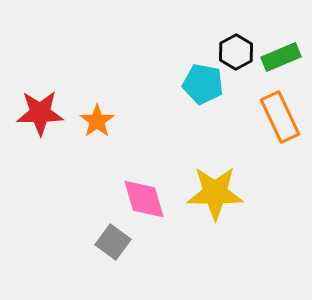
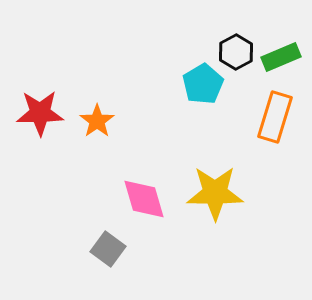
cyan pentagon: rotated 30 degrees clockwise
orange rectangle: moved 5 px left; rotated 42 degrees clockwise
gray square: moved 5 px left, 7 px down
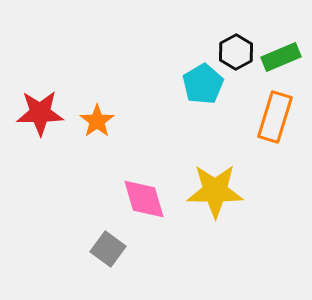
yellow star: moved 2 px up
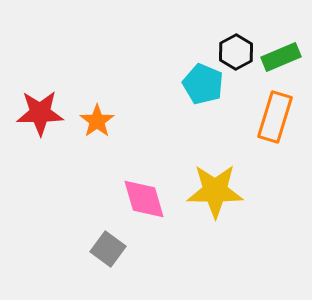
cyan pentagon: rotated 18 degrees counterclockwise
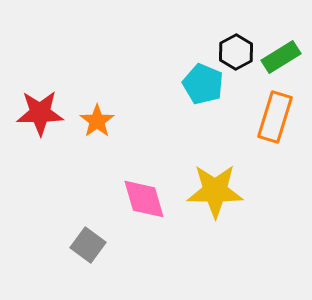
green rectangle: rotated 9 degrees counterclockwise
gray square: moved 20 px left, 4 px up
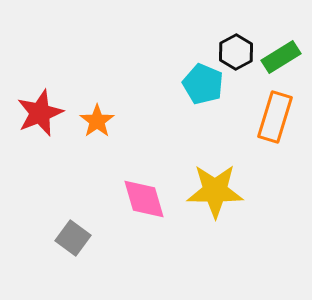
red star: rotated 21 degrees counterclockwise
gray square: moved 15 px left, 7 px up
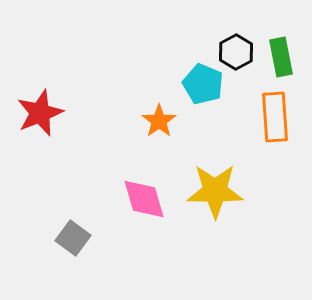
green rectangle: rotated 69 degrees counterclockwise
orange rectangle: rotated 21 degrees counterclockwise
orange star: moved 62 px right
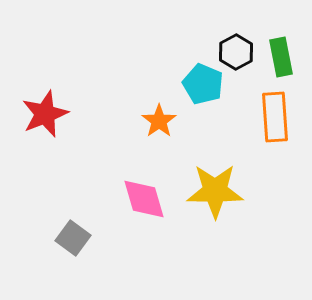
red star: moved 5 px right, 1 px down
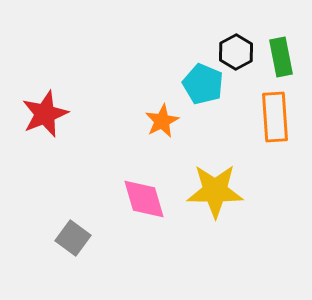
orange star: moved 3 px right; rotated 8 degrees clockwise
